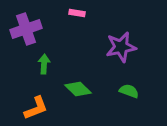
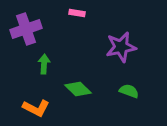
orange L-shape: rotated 48 degrees clockwise
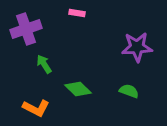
purple star: moved 16 px right; rotated 8 degrees clockwise
green arrow: rotated 36 degrees counterclockwise
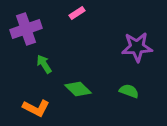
pink rectangle: rotated 42 degrees counterclockwise
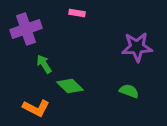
pink rectangle: rotated 42 degrees clockwise
green diamond: moved 8 px left, 3 px up
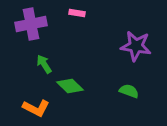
purple cross: moved 5 px right, 5 px up; rotated 8 degrees clockwise
purple star: moved 1 px left, 1 px up; rotated 12 degrees clockwise
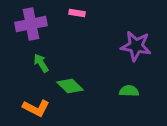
green arrow: moved 3 px left, 1 px up
green semicircle: rotated 18 degrees counterclockwise
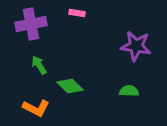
green arrow: moved 2 px left, 2 px down
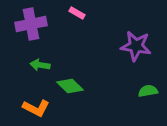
pink rectangle: rotated 21 degrees clockwise
green arrow: moved 1 px right; rotated 48 degrees counterclockwise
green semicircle: moved 19 px right; rotated 12 degrees counterclockwise
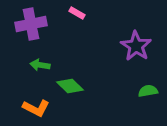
purple star: rotated 24 degrees clockwise
